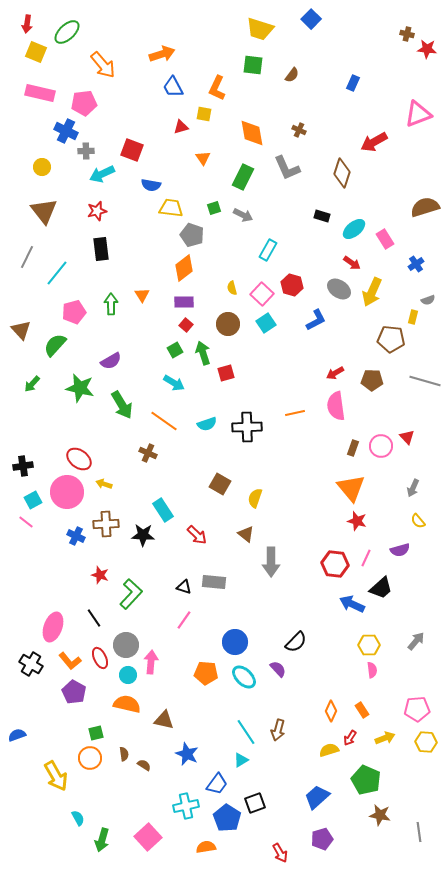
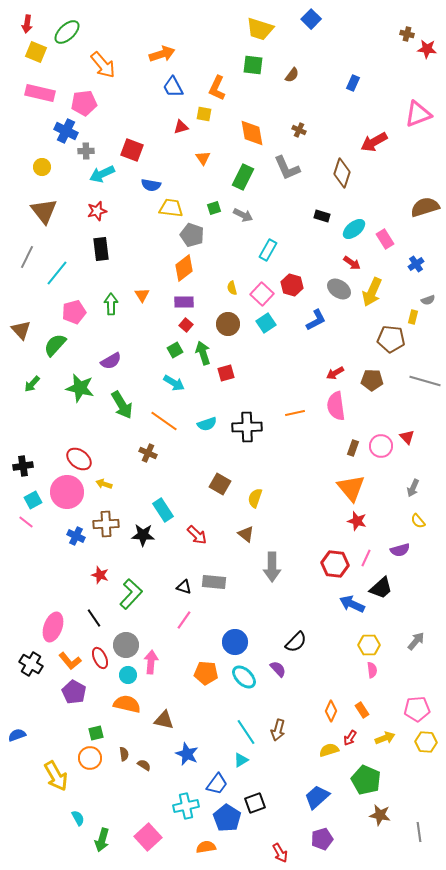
gray arrow at (271, 562): moved 1 px right, 5 px down
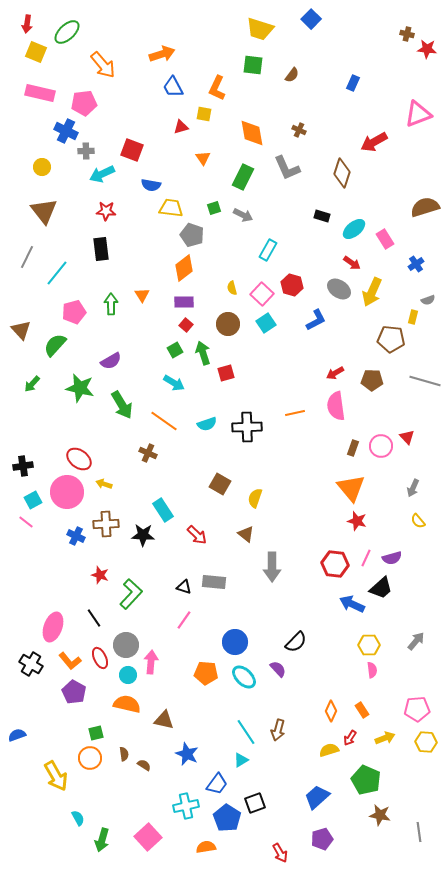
red star at (97, 211): moved 9 px right; rotated 18 degrees clockwise
purple semicircle at (400, 550): moved 8 px left, 8 px down
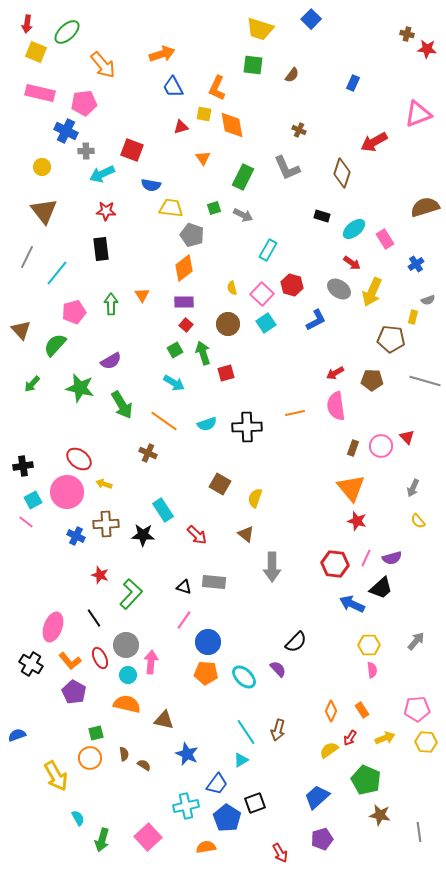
orange diamond at (252, 133): moved 20 px left, 8 px up
blue circle at (235, 642): moved 27 px left
yellow semicircle at (329, 750): rotated 18 degrees counterclockwise
